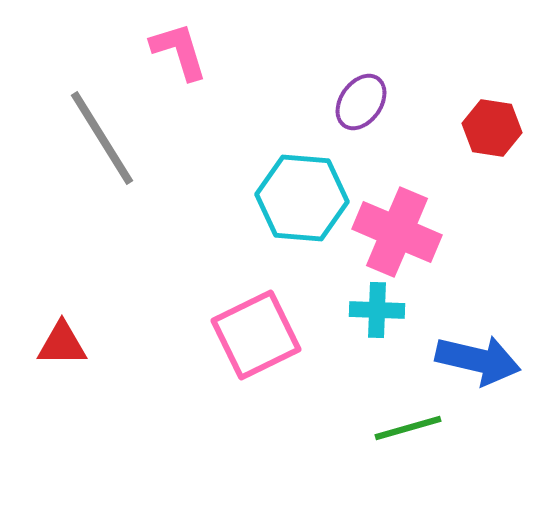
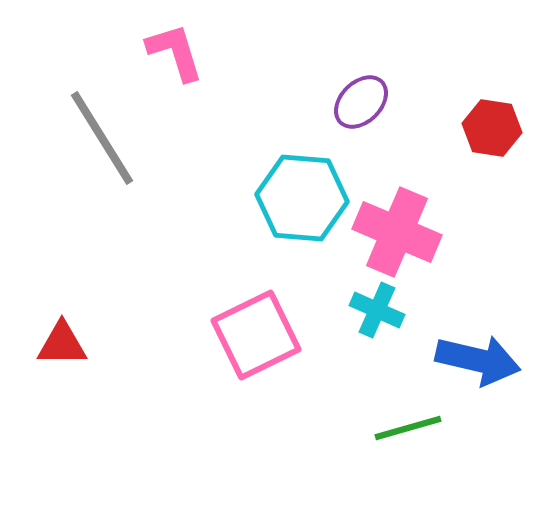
pink L-shape: moved 4 px left, 1 px down
purple ellipse: rotated 10 degrees clockwise
cyan cross: rotated 22 degrees clockwise
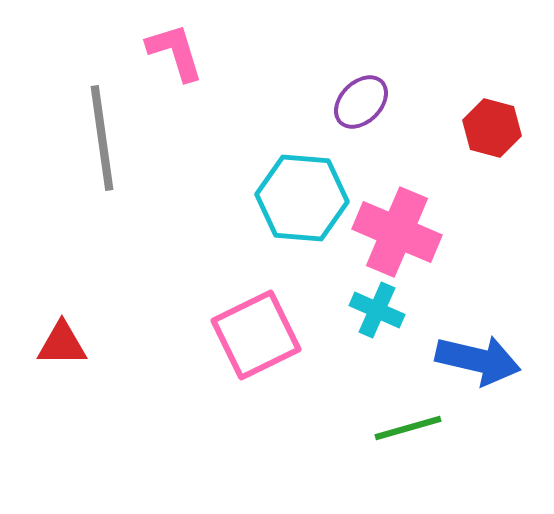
red hexagon: rotated 6 degrees clockwise
gray line: rotated 24 degrees clockwise
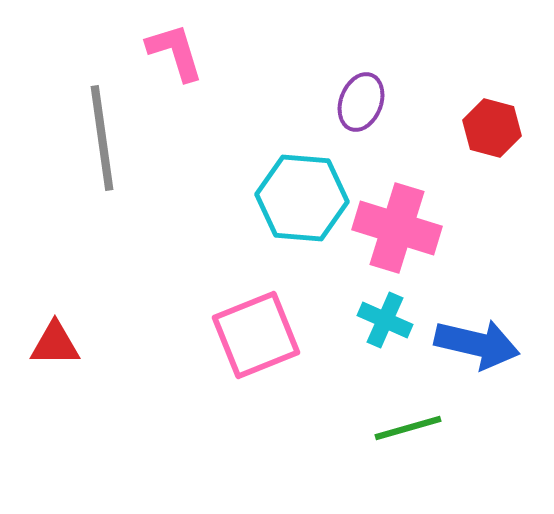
purple ellipse: rotated 24 degrees counterclockwise
pink cross: moved 4 px up; rotated 6 degrees counterclockwise
cyan cross: moved 8 px right, 10 px down
pink square: rotated 4 degrees clockwise
red triangle: moved 7 px left
blue arrow: moved 1 px left, 16 px up
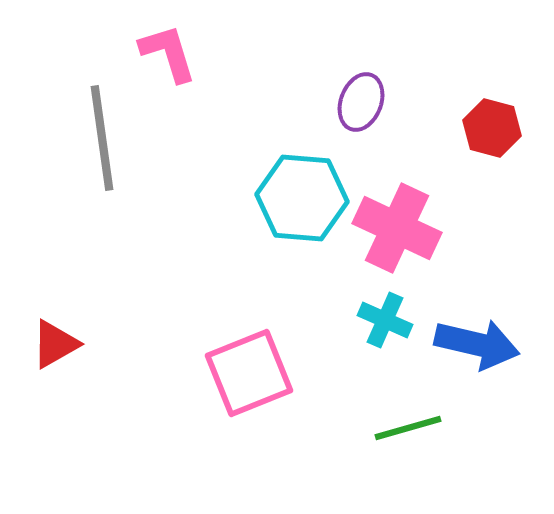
pink L-shape: moved 7 px left, 1 px down
pink cross: rotated 8 degrees clockwise
pink square: moved 7 px left, 38 px down
red triangle: rotated 30 degrees counterclockwise
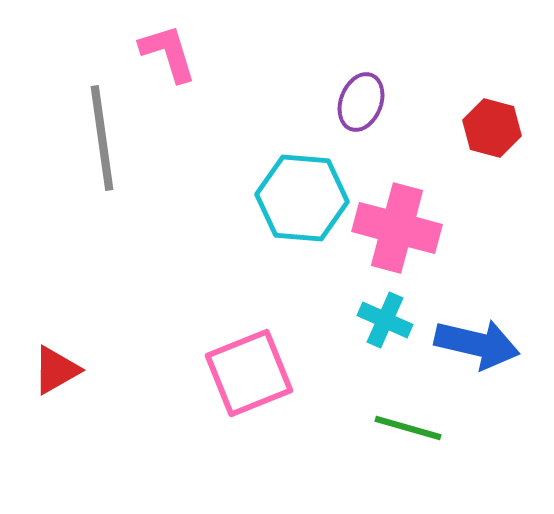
pink cross: rotated 10 degrees counterclockwise
red triangle: moved 1 px right, 26 px down
green line: rotated 32 degrees clockwise
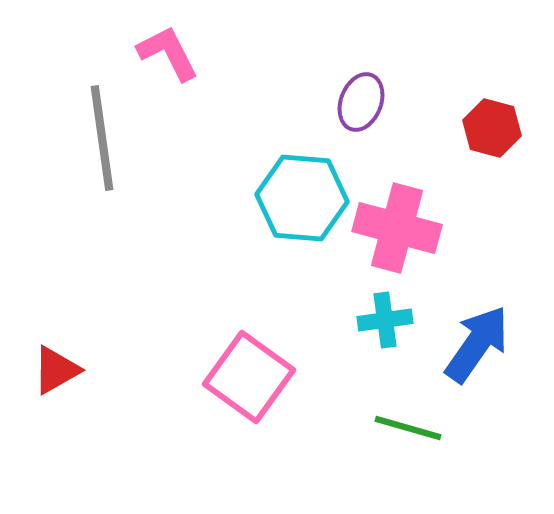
pink L-shape: rotated 10 degrees counterclockwise
cyan cross: rotated 32 degrees counterclockwise
blue arrow: rotated 68 degrees counterclockwise
pink square: moved 4 px down; rotated 32 degrees counterclockwise
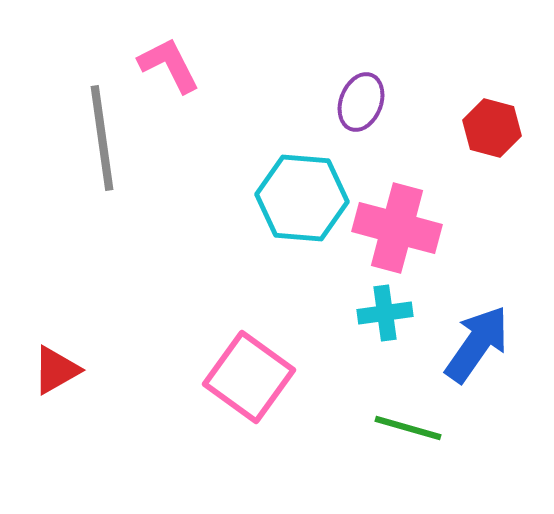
pink L-shape: moved 1 px right, 12 px down
cyan cross: moved 7 px up
